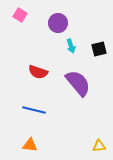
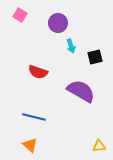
black square: moved 4 px left, 8 px down
purple semicircle: moved 3 px right, 8 px down; rotated 20 degrees counterclockwise
blue line: moved 7 px down
orange triangle: rotated 35 degrees clockwise
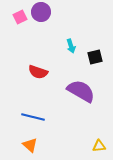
pink square: moved 2 px down; rotated 32 degrees clockwise
purple circle: moved 17 px left, 11 px up
blue line: moved 1 px left
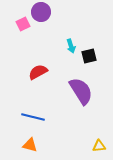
pink square: moved 3 px right, 7 px down
black square: moved 6 px left, 1 px up
red semicircle: rotated 132 degrees clockwise
purple semicircle: rotated 28 degrees clockwise
orange triangle: rotated 28 degrees counterclockwise
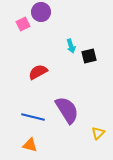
purple semicircle: moved 14 px left, 19 px down
yellow triangle: moved 1 px left, 13 px up; rotated 40 degrees counterclockwise
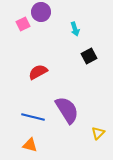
cyan arrow: moved 4 px right, 17 px up
black square: rotated 14 degrees counterclockwise
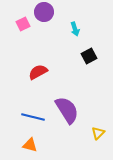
purple circle: moved 3 px right
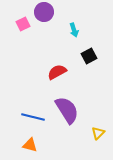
cyan arrow: moved 1 px left, 1 px down
red semicircle: moved 19 px right
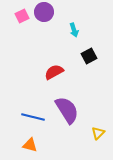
pink square: moved 1 px left, 8 px up
red semicircle: moved 3 px left
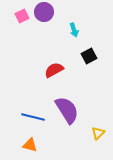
red semicircle: moved 2 px up
